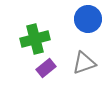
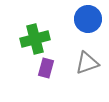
gray triangle: moved 3 px right
purple rectangle: rotated 36 degrees counterclockwise
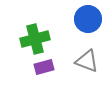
gray triangle: moved 2 px up; rotated 40 degrees clockwise
purple rectangle: moved 2 px left, 1 px up; rotated 60 degrees clockwise
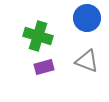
blue circle: moved 1 px left, 1 px up
green cross: moved 3 px right, 3 px up; rotated 32 degrees clockwise
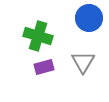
blue circle: moved 2 px right
gray triangle: moved 4 px left, 1 px down; rotated 40 degrees clockwise
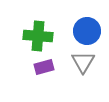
blue circle: moved 2 px left, 13 px down
green cross: rotated 12 degrees counterclockwise
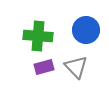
blue circle: moved 1 px left, 1 px up
gray triangle: moved 7 px left, 5 px down; rotated 15 degrees counterclockwise
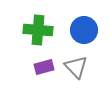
blue circle: moved 2 px left
green cross: moved 6 px up
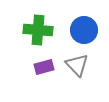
gray triangle: moved 1 px right, 2 px up
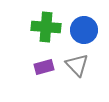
green cross: moved 8 px right, 3 px up
